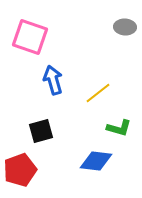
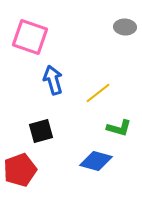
blue diamond: rotated 8 degrees clockwise
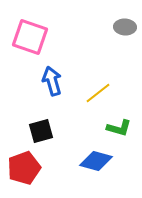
blue arrow: moved 1 px left, 1 px down
red pentagon: moved 4 px right, 2 px up
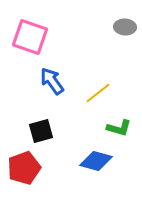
blue arrow: rotated 20 degrees counterclockwise
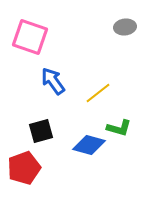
gray ellipse: rotated 10 degrees counterclockwise
blue arrow: moved 1 px right
blue diamond: moved 7 px left, 16 px up
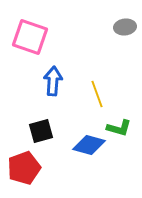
blue arrow: rotated 40 degrees clockwise
yellow line: moved 1 px left, 1 px down; rotated 72 degrees counterclockwise
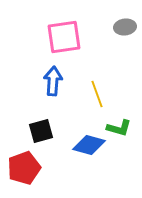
pink square: moved 34 px right; rotated 27 degrees counterclockwise
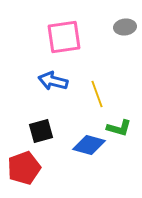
blue arrow: rotated 80 degrees counterclockwise
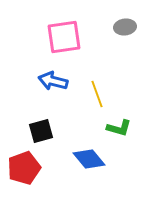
blue diamond: moved 14 px down; rotated 36 degrees clockwise
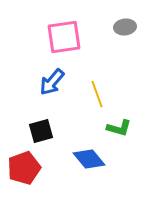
blue arrow: moved 1 px left, 1 px down; rotated 64 degrees counterclockwise
